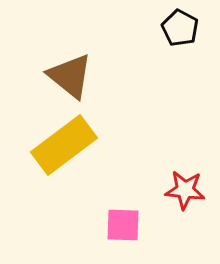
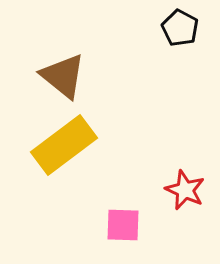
brown triangle: moved 7 px left
red star: rotated 18 degrees clockwise
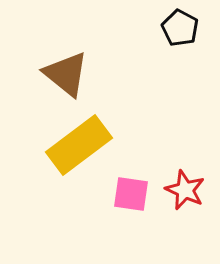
brown triangle: moved 3 px right, 2 px up
yellow rectangle: moved 15 px right
pink square: moved 8 px right, 31 px up; rotated 6 degrees clockwise
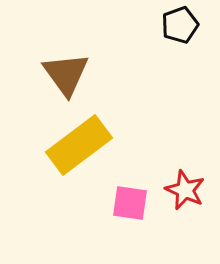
black pentagon: moved 3 px up; rotated 24 degrees clockwise
brown triangle: rotated 15 degrees clockwise
pink square: moved 1 px left, 9 px down
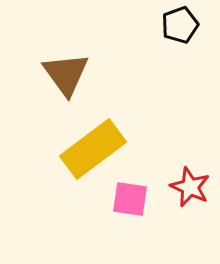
yellow rectangle: moved 14 px right, 4 px down
red star: moved 5 px right, 3 px up
pink square: moved 4 px up
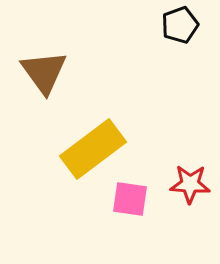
brown triangle: moved 22 px left, 2 px up
red star: moved 3 px up; rotated 21 degrees counterclockwise
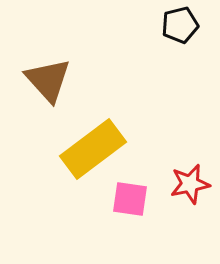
black pentagon: rotated 6 degrees clockwise
brown triangle: moved 4 px right, 8 px down; rotated 6 degrees counterclockwise
red star: rotated 15 degrees counterclockwise
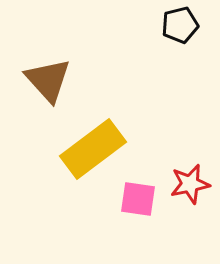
pink square: moved 8 px right
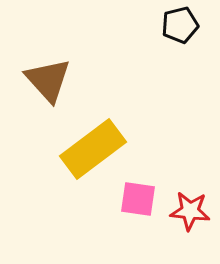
red star: moved 27 px down; rotated 18 degrees clockwise
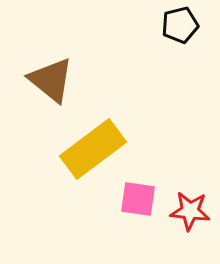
brown triangle: moved 3 px right; rotated 9 degrees counterclockwise
